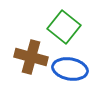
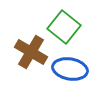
brown cross: moved 5 px up; rotated 16 degrees clockwise
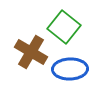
blue ellipse: rotated 12 degrees counterclockwise
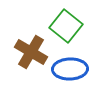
green square: moved 2 px right, 1 px up
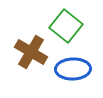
blue ellipse: moved 3 px right
